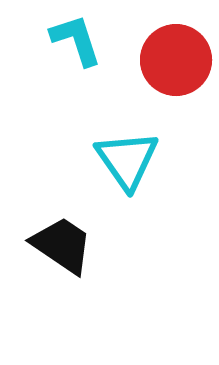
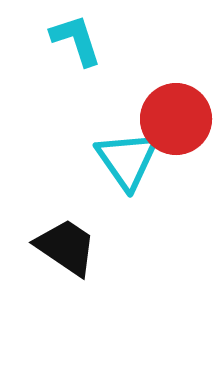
red circle: moved 59 px down
black trapezoid: moved 4 px right, 2 px down
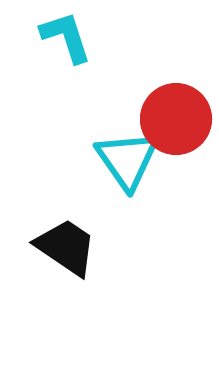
cyan L-shape: moved 10 px left, 3 px up
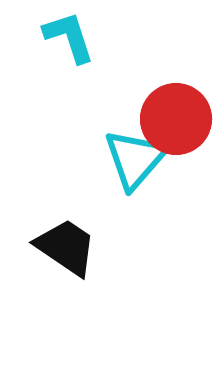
cyan L-shape: moved 3 px right
cyan triangle: moved 8 px right, 1 px up; rotated 16 degrees clockwise
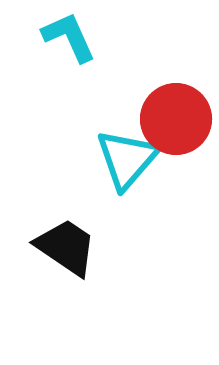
cyan L-shape: rotated 6 degrees counterclockwise
cyan triangle: moved 8 px left
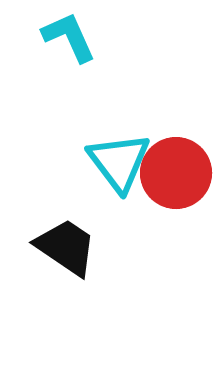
red circle: moved 54 px down
cyan triangle: moved 8 px left, 3 px down; rotated 18 degrees counterclockwise
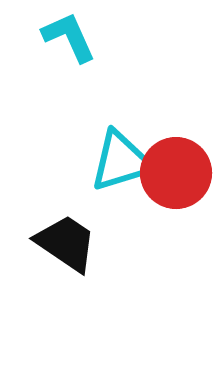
cyan triangle: moved 2 px right, 1 px up; rotated 50 degrees clockwise
black trapezoid: moved 4 px up
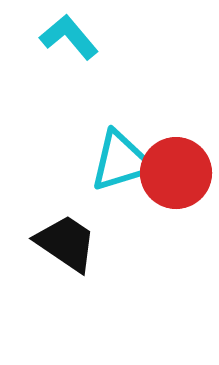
cyan L-shape: rotated 16 degrees counterclockwise
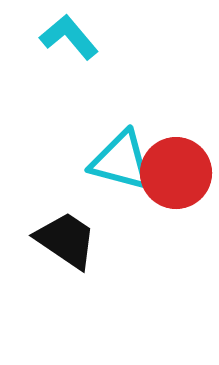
cyan triangle: rotated 32 degrees clockwise
black trapezoid: moved 3 px up
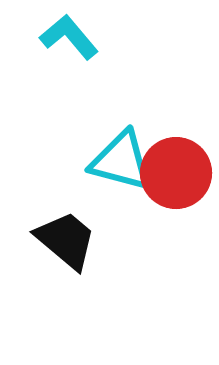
black trapezoid: rotated 6 degrees clockwise
